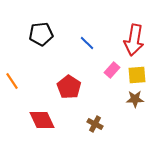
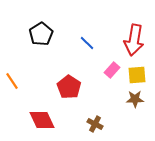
black pentagon: rotated 25 degrees counterclockwise
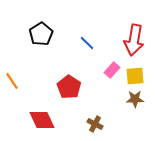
yellow square: moved 2 px left, 1 px down
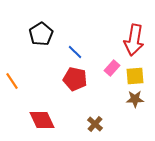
blue line: moved 12 px left, 9 px down
pink rectangle: moved 2 px up
red pentagon: moved 6 px right, 8 px up; rotated 20 degrees counterclockwise
brown cross: rotated 14 degrees clockwise
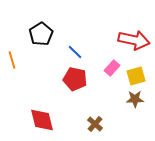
red arrow: rotated 88 degrees counterclockwise
yellow square: moved 1 px right; rotated 12 degrees counterclockwise
orange line: moved 21 px up; rotated 18 degrees clockwise
red diamond: rotated 12 degrees clockwise
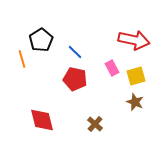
black pentagon: moved 6 px down
orange line: moved 10 px right, 1 px up
pink rectangle: rotated 70 degrees counterclockwise
brown star: moved 3 px down; rotated 24 degrees clockwise
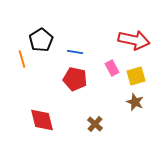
blue line: rotated 35 degrees counterclockwise
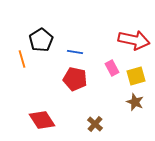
red diamond: rotated 20 degrees counterclockwise
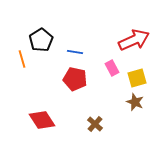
red arrow: rotated 36 degrees counterclockwise
yellow square: moved 1 px right, 2 px down
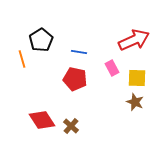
blue line: moved 4 px right
yellow square: rotated 18 degrees clockwise
brown cross: moved 24 px left, 2 px down
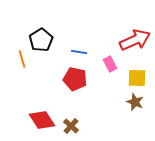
red arrow: moved 1 px right
pink rectangle: moved 2 px left, 4 px up
